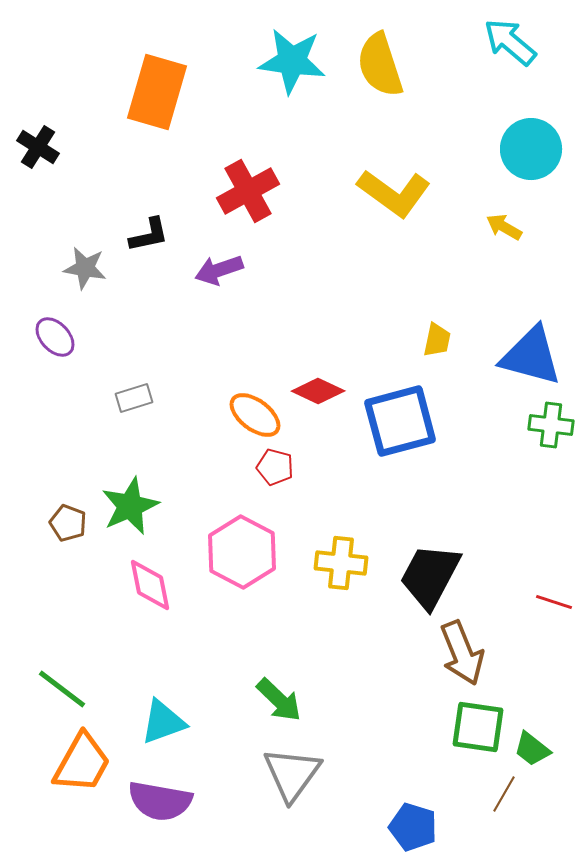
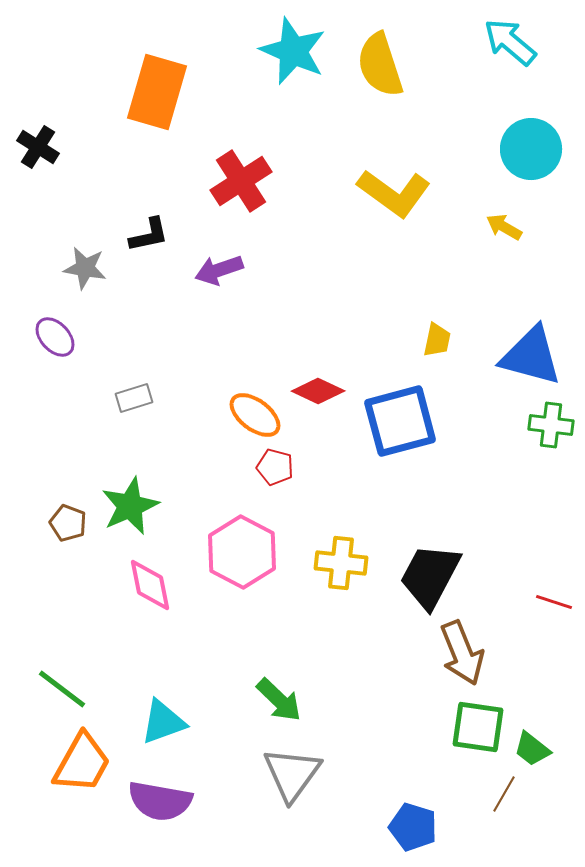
cyan star: moved 1 px right, 10 px up; rotated 16 degrees clockwise
red cross: moved 7 px left, 10 px up; rotated 4 degrees counterclockwise
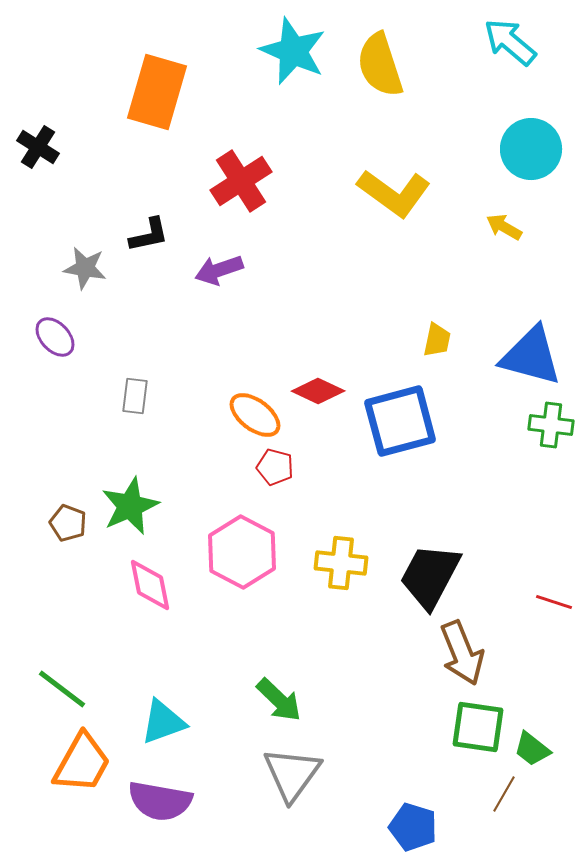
gray rectangle: moved 1 px right, 2 px up; rotated 66 degrees counterclockwise
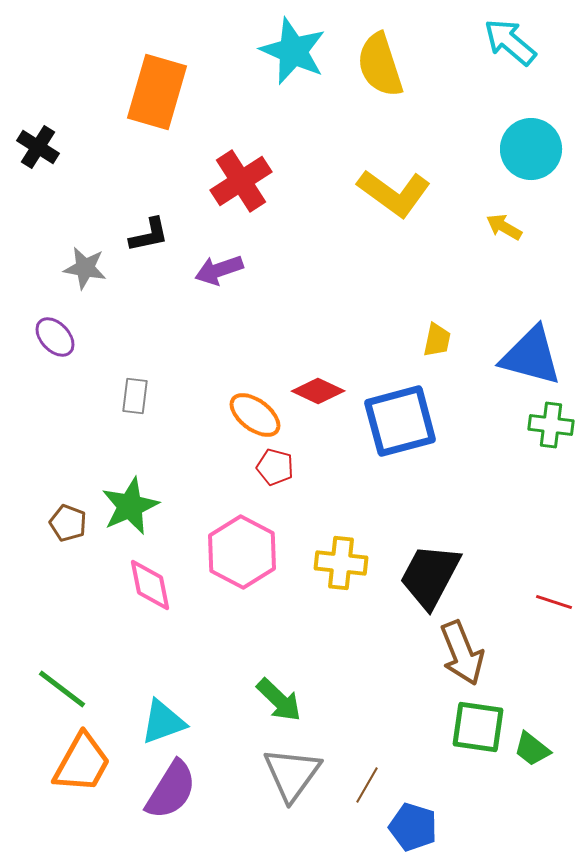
brown line: moved 137 px left, 9 px up
purple semicircle: moved 11 px right, 11 px up; rotated 68 degrees counterclockwise
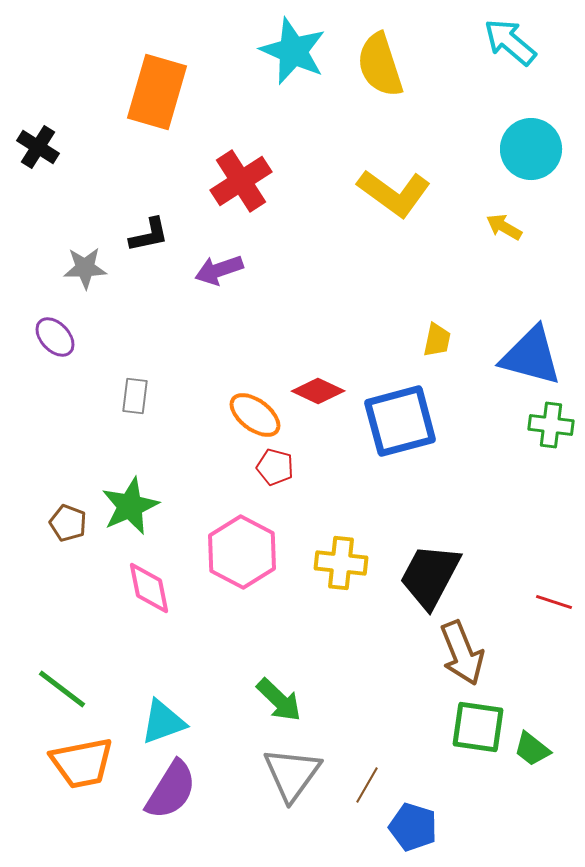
gray star: rotated 12 degrees counterclockwise
pink diamond: moved 1 px left, 3 px down
orange trapezoid: rotated 50 degrees clockwise
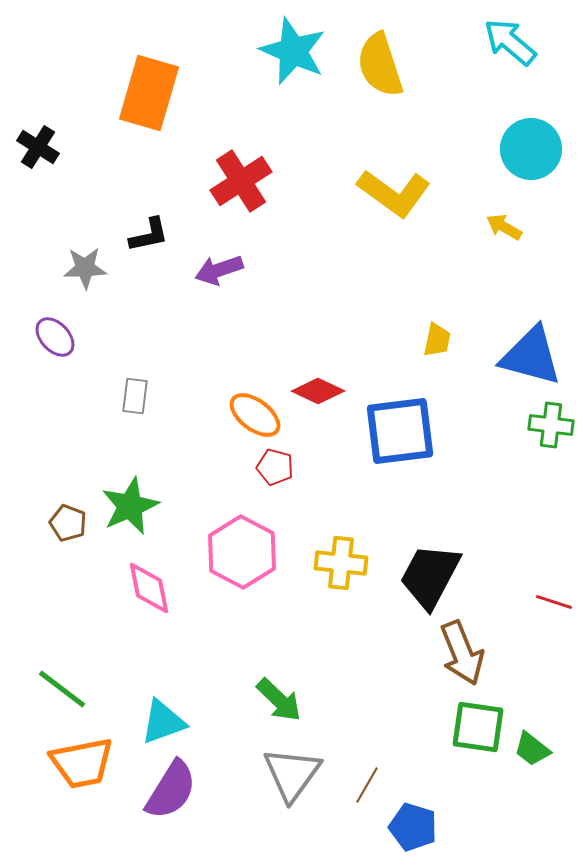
orange rectangle: moved 8 px left, 1 px down
blue square: moved 10 px down; rotated 8 degrees clockwise
